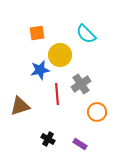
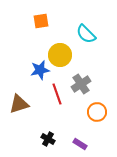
orange square: moved 4 px right, 12 px up
red line: rotated 15 degrees counterclockwise
brown triangle: moved 1 px left, 2 px up
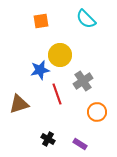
cyan semicircle: moved 15 px up
gray cross: moved 2 px right, 3 px up
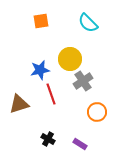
cyan semicircle: moved 2 px right, 4 px down
yellow circle: moved 10 px right, 4 px down
red line: moved 6 px left
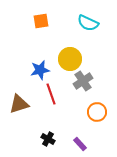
cyan semicircle: rotated 20 degrees counterclockwise
purple rectangle: rotated 16 degrees clockwise
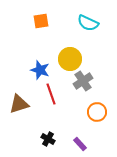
blue star: rotated 30 degrees clockwise
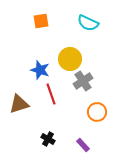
purple rectangle: moved 3 px right, 1 px down
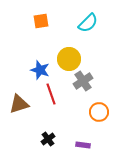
cyan semicircle: rotated 70 degrees counterclockwise
yellow circle: moved 1 px left
orange circle: moved 2 px right
black cross: rotated 24 degrees clockwise
purple rectangle: rotated 40 degrees counterclockwise
